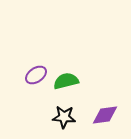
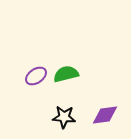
purple ellipse: moved 1 px down
green semicircle: moved 7 px up
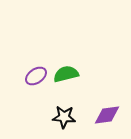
purple diamond: moved 2 px right
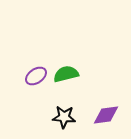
purple diamond: moved 1 px left
